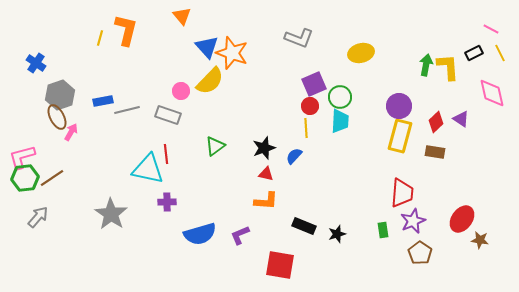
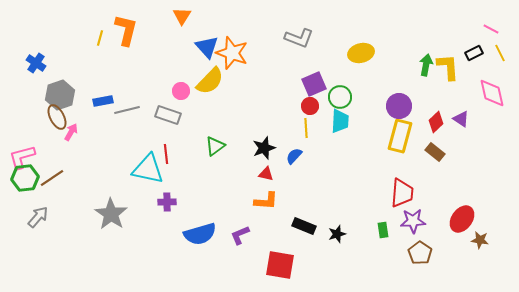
orange triangle at (182, 16): rotated 12 degrees clockwise
brown rectangle at (435, 152): rotated 30 degrees clockwise
purple star at (413, 221): rotated 20 degrees clockwise
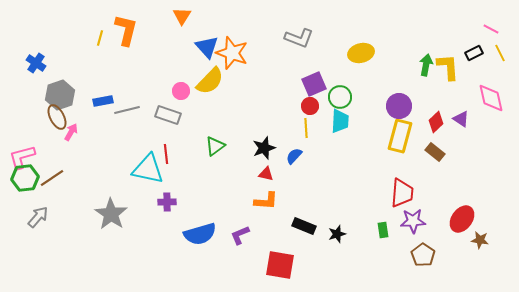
pink diamond at (492, 93): moved 1 px left, 5 px down
brown pentagon at (420, 253): moved 3 px right, 2 px down
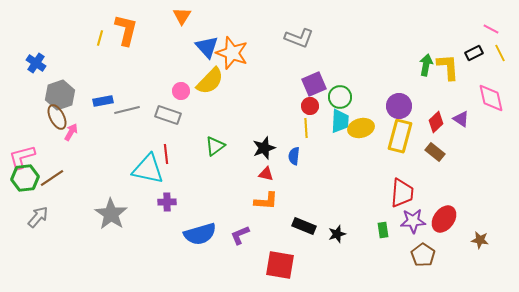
yellow ellipse at (361, 53): moved 75 px down
blue semicircle at (294, 156): rotated 36 degrees counterclockwise
red ellipse at (462, 219): moved 18 px left
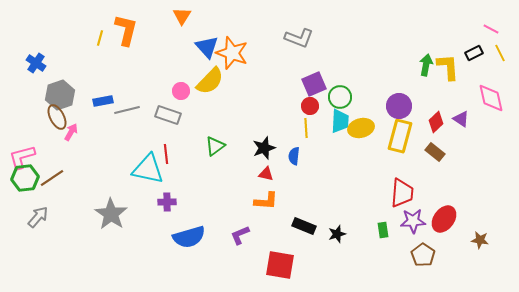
blue semicircle at (200, 234): moved 11 px left, 3 px down
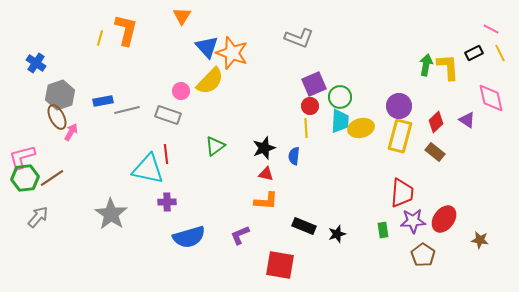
purple triangle at (461, 119): moved 6 px right, 1 px down
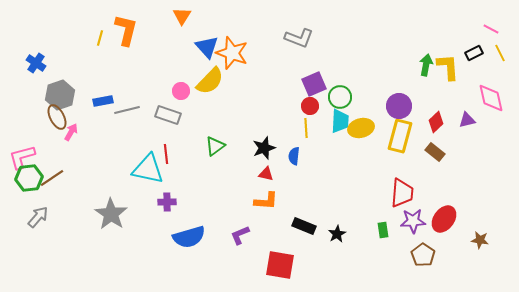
purple triangle at (467, 120): rotated 48 degrees counterclockwise
green hexagon at (25, 178): moved 4 px right
black star at (337, 234): rotated 12 degrees counterclockwise
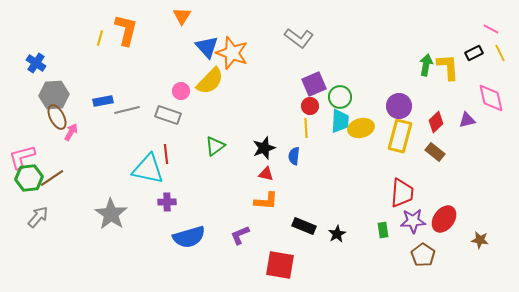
gray L-shape at (299, 38): rotated 16 degrees clockwise
gray hexagon at (60, 95): moved 6 px left; rotated 16 degrees clockwise
